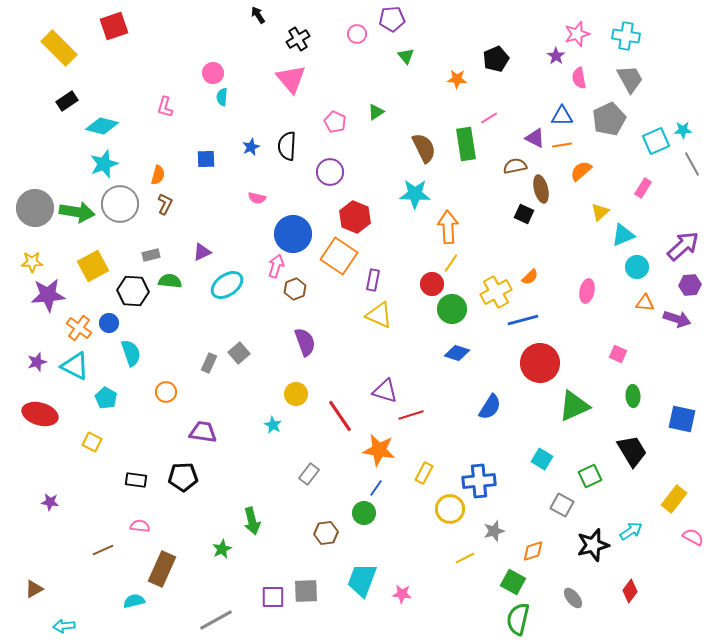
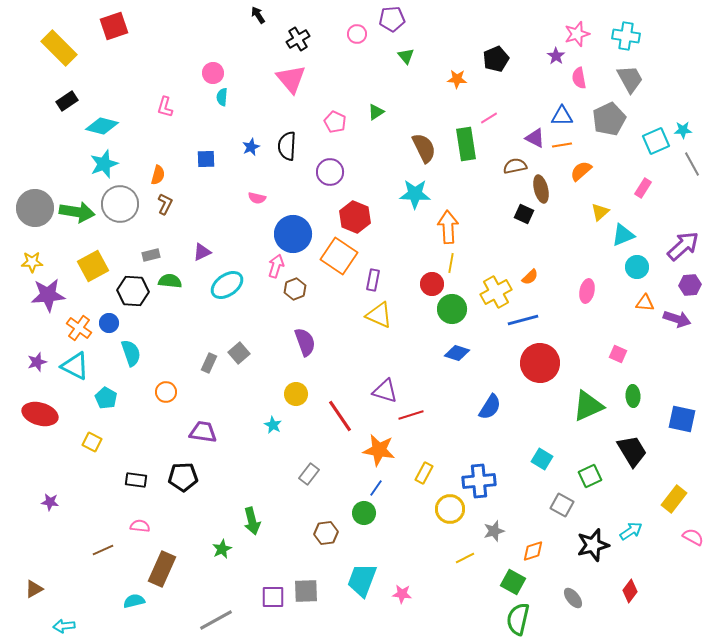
yellow line at (451, 263): rotated 24 degrees counterclockwise
green triangle at (574, 406): moved 14 px right
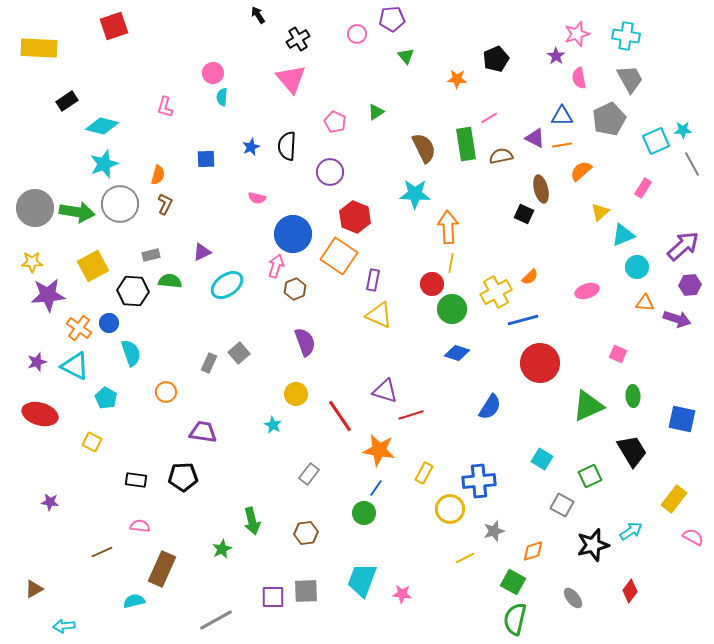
yellow rectangle at (59, 48): moved 20 px left; rotated 42 degrees counterclockwise
brown semicircle at (515, 166): moved 14 px left, 10 px up
pink ellipse at (587, 291): rotated 60 degrees clockwise
brown hexagon at (326, 533): moved 20 px left
brown line at (103, 550): moved 1 px left, 2 px down
green semicircle at (518, 619): moved 3 px left
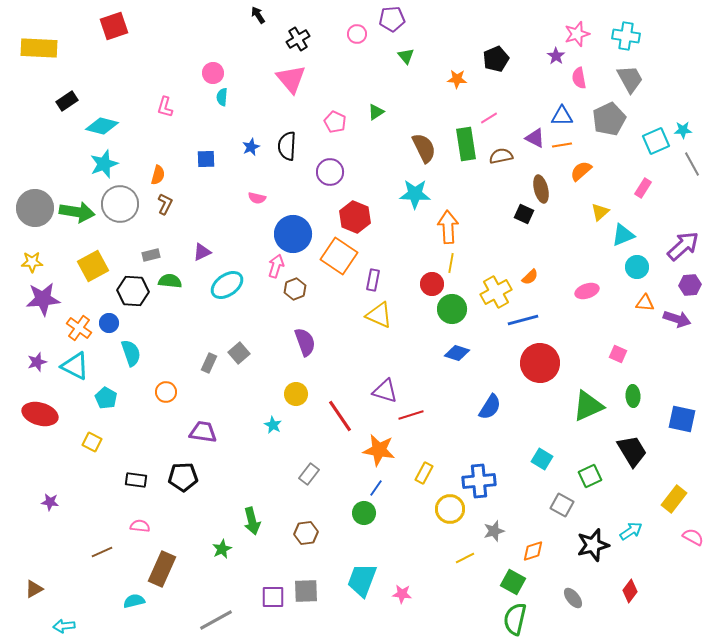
purple star at (48, 295): moved 5 px left, 4 px down
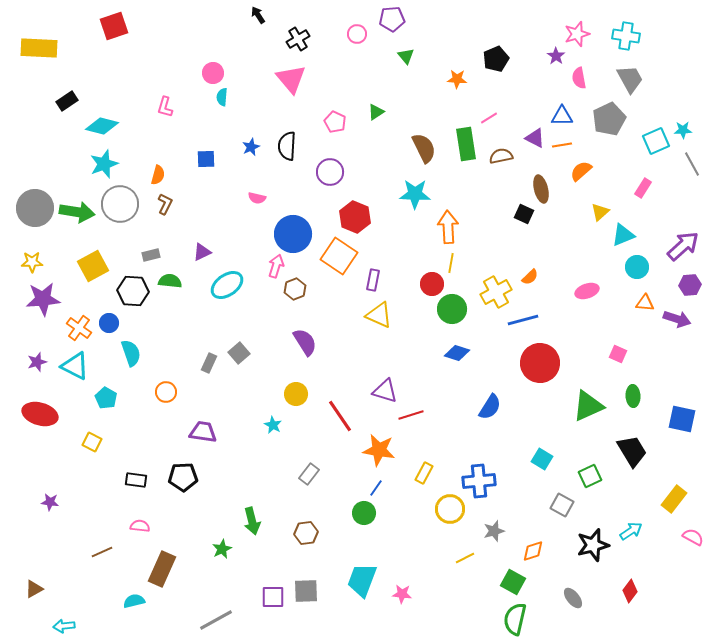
purple semicircle at (305, 342): rotated 12 degrees counterclockwise
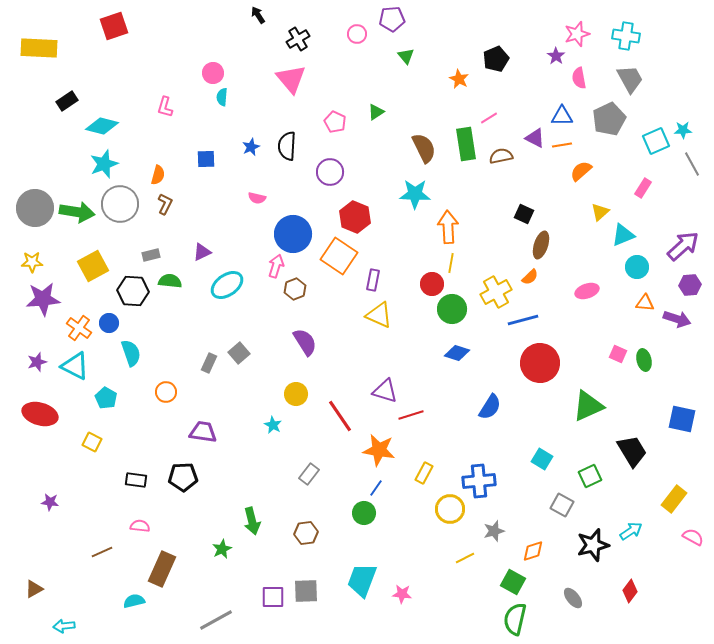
orange star at (457, 79): moved 2 px right; rotated 24 degrees clockwise
brown ellipse at (541, 189): moved 56 px down; rotated 32 degrees clockwise
green ellipse at (633, 396): moved 11 px right, 36 px up; rotated 10 degrees counterclockwise
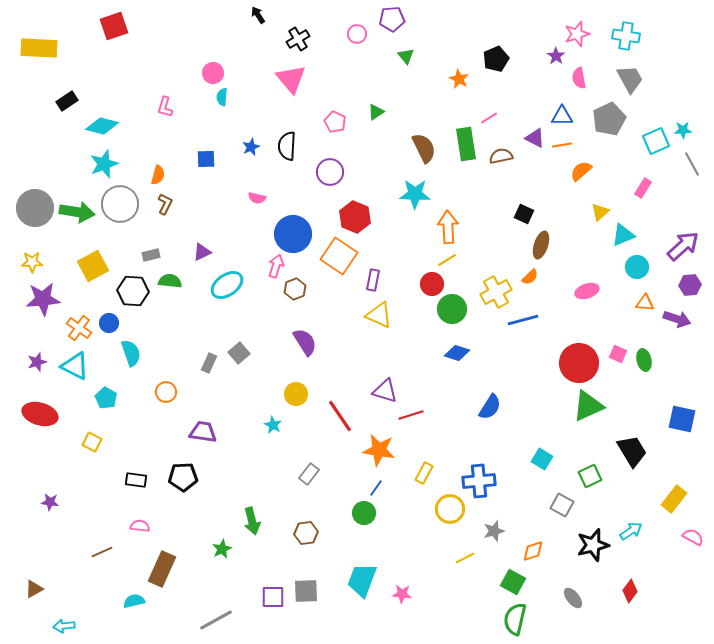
yellow line at (451, 263): moved 4 px left, 3 px up; rotated 48 degrees clockwise
red circle at (540, 363): moved 39 px right
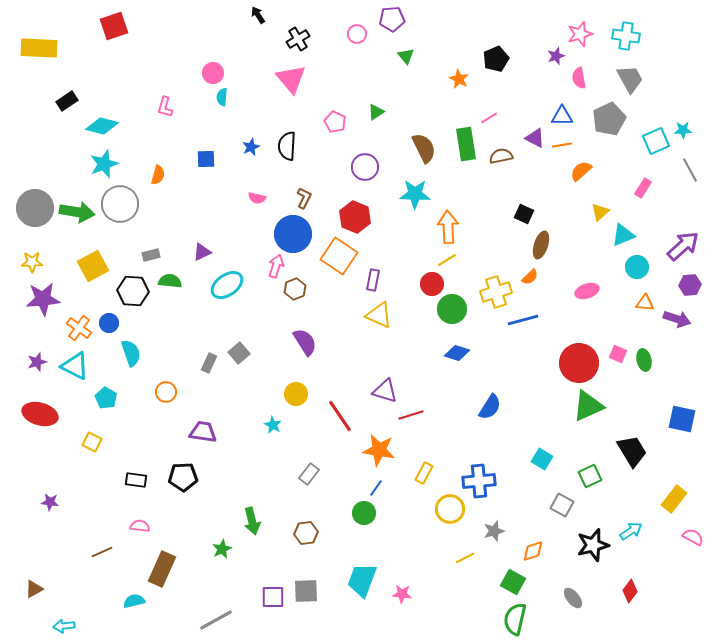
pink star at (577, 34): moved 3 px right
purple star at (556, 56): rotated 18 degrees clockwise
gray line at (692, 164): moved 2 px left, 6 px down
purple circle at (330, 172): moved 35 px right, 5 px up
brown L-shape at (165, 204): moved 139 px right, 6 px up
yellow cross at (496, 292): rotated 12 degrees clockwise
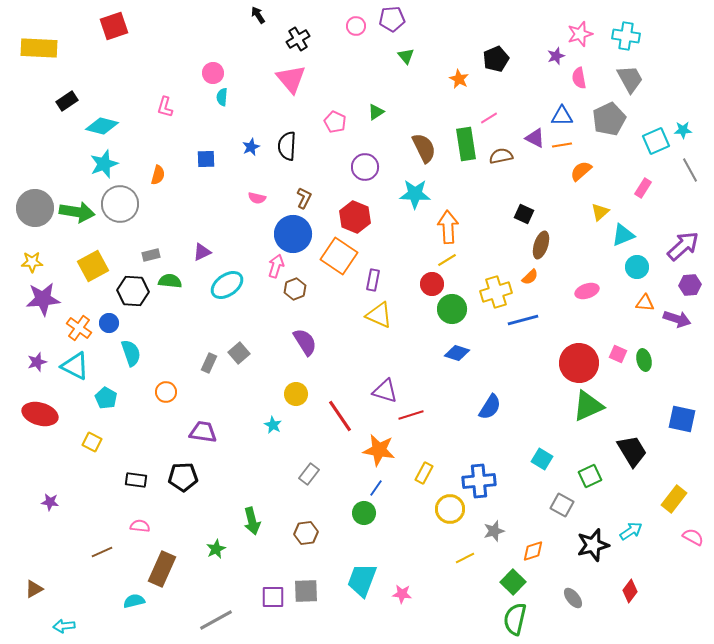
pink circle at (357, 34): moved 1 px left, 8 px up
green star at (222, 549): moved 6 px left
green square at (513, 582): rotated 15 degrees clockwise
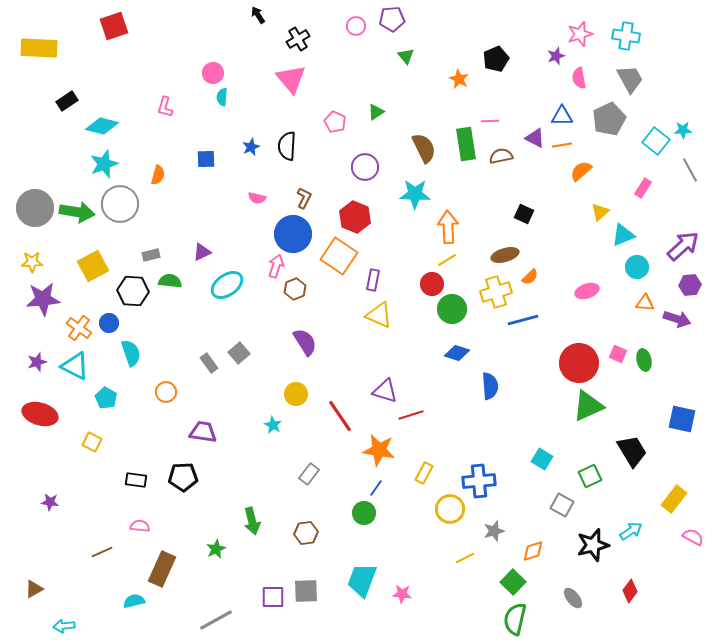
pink line at (489, 118): moved 1 px right, 3 px down; rotated 30 degrees clockwise
cyan square at (656, 141): rotated 28 degrees counterclockwise
brown ellipse at (541, 245): moved 36 px left, 10 px down; rotated 56 degrees clockwise
gray rectangle at (209, 363): rotated 60 degrees counterclockwise
blue semicircle at (490, 407): moved 21 px up; rotated 36 degrees counterclockwise
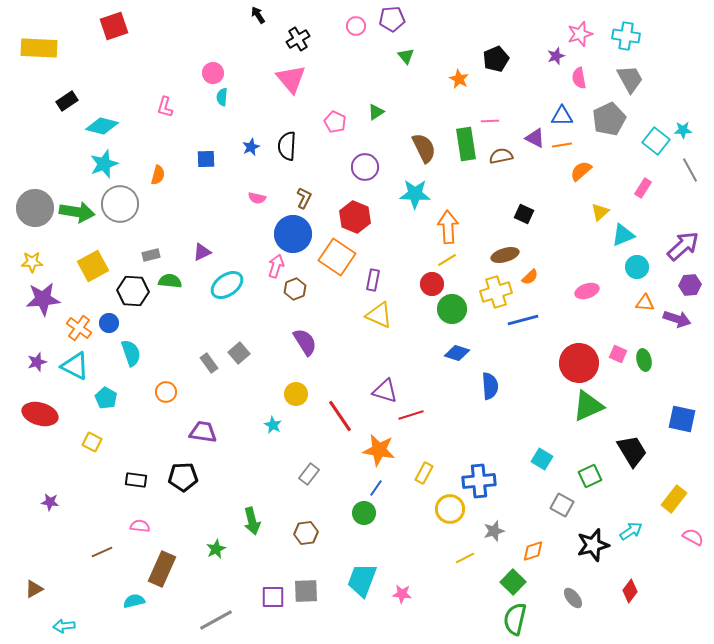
orange square at (339, 256): moved 2 px left, 1 px down
